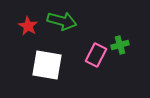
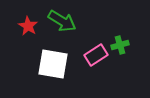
green arrow: rotated 16 degrees clockwise
pink rectangle: rotated 30 degrees clockwise
white square: moved 6 px right, 1 px up
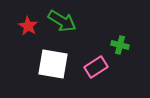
green cross: rotated 30 degrees clockwise
pink rectangle: moved 12 px down
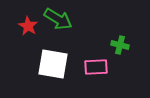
green arrow: moved 4 px left, 2 px up
pink rectangle: rotated 30 degrees clockwise
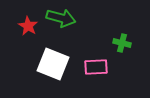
green arrow: moved 3 px right, 1 px up; rotated 16 degrees counterclockwise
green cross: moved 2 px right, 2 px up
white square: rotated 12 degrees clockwise
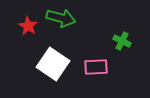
green cross: moved 2 px up; rotated 12 degrees clockwise
white square: rotated 12 degrees clockwise
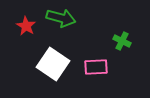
red star: moved 2 px left
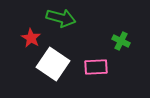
red star: moved 5 px right, 12 px down
green cross: moved 1 px left
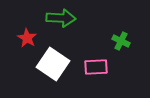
green arrow: rotated 12 degrees counterclockwise
red star: moved 4 px left
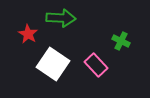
red star: moved 1 px right, 4 px up
pink rectangle: moved 2 px up; rotated 50 degrees clockwise
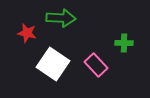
red star: moved 1 px left, 1 px up; rotated 18 degrees counterclockwise
green cross: moved 3 px right, 2 px down; rotated 24 degrees counterclockwise
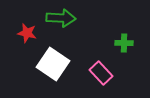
pink rectangle: moved 5 px right, 8 px down
